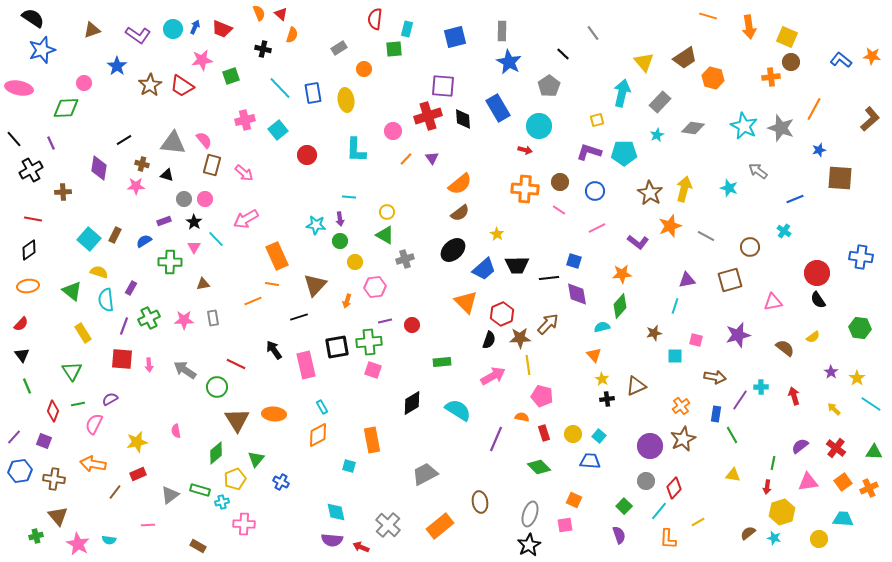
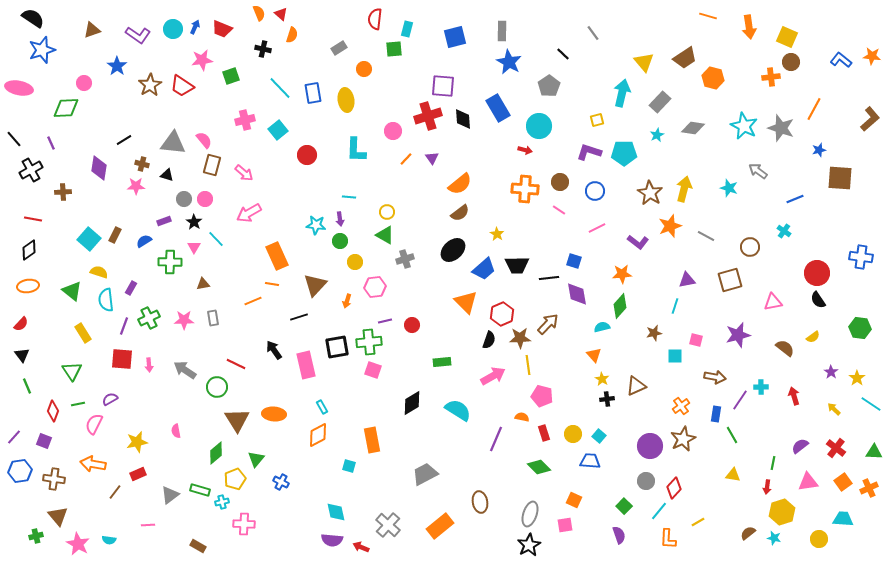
pink arrow at (246, 219): moved 3 px right, 6 px up
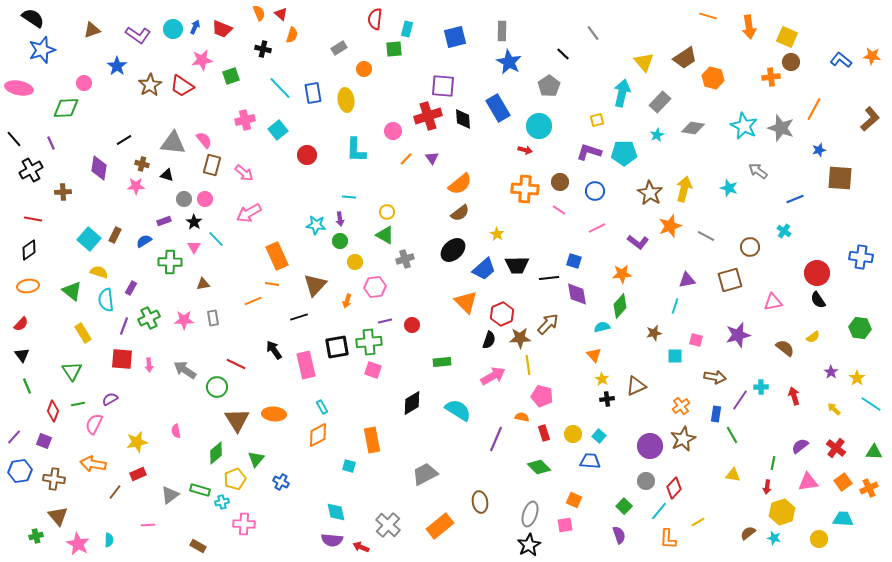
cyan semicircle at (109, 540): rotated 96 degrees counterclockwise
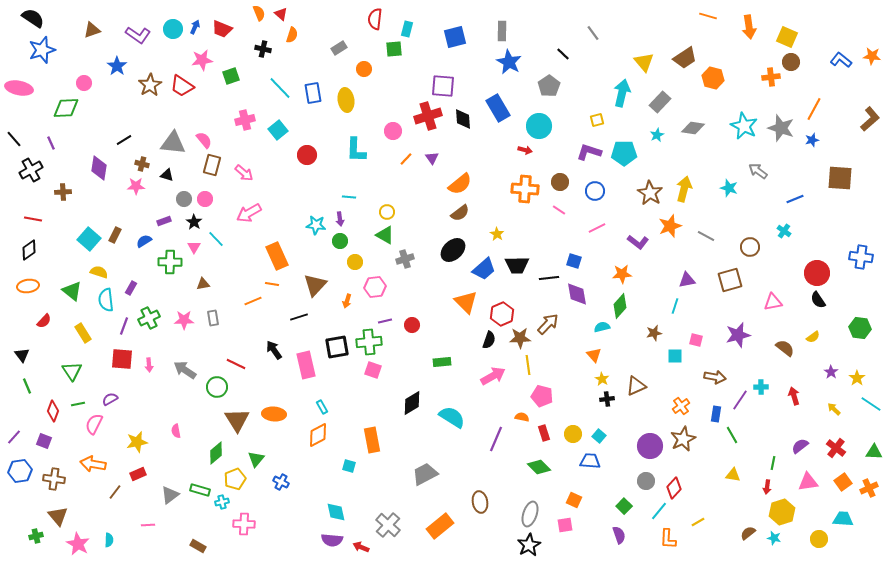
blue star at (819, 150): moved 7 px left, 10 px up
red semicircle at (21, 324): moved 23 px right, 3 px up
cyan semicircle at (458, 410): moved 6 px left, 7 px down
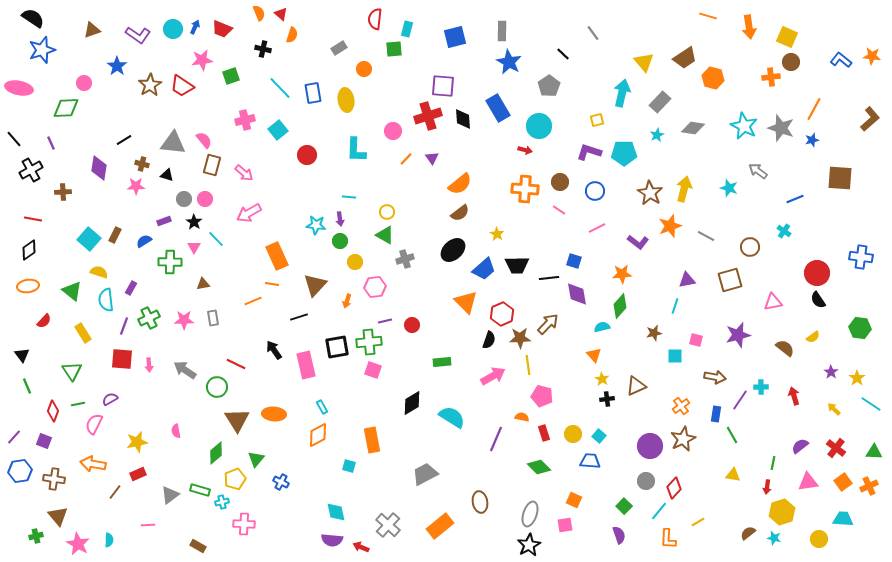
orange cross at (869, 488): moved 2 px up
